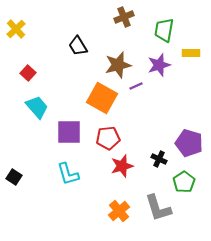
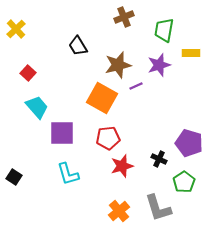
purple square: moved 7 px left, 1 px down
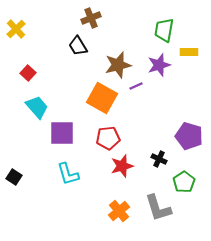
brown cross: moved 33 px left, 1 px down
yellow rectangle: moved 2 px left, 1 px up
purple pentagon: moved 7 px up
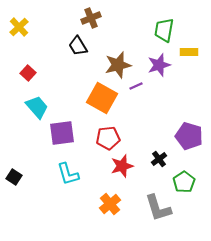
yellow cross: moved 3 px right, 2 px up
purple square: rotated 8 degrees counterclockwise
black cross: rotated 28 degrees clockwise
orange cross: moved 9 px left, 7 px up
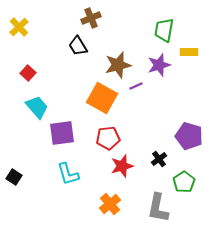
gray L-shape: rotated 28 degrees clockwise
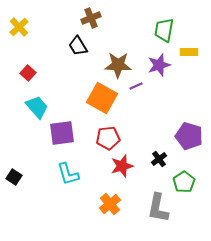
brown star: rotated 16 degrees clockwise
